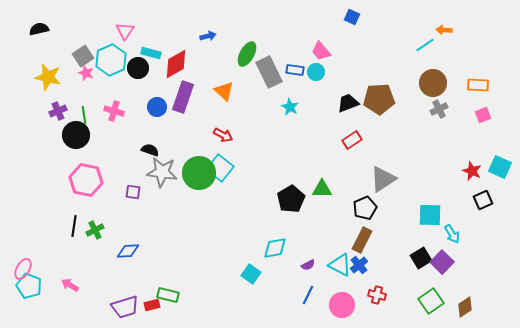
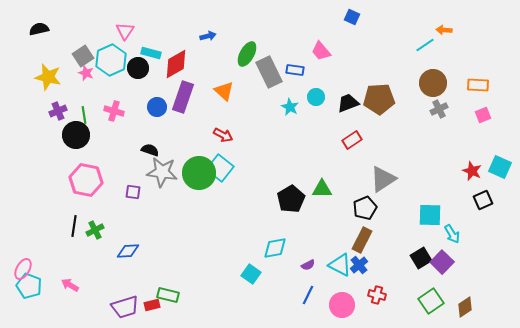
cyan circle at (316, 72): moved 25 px down
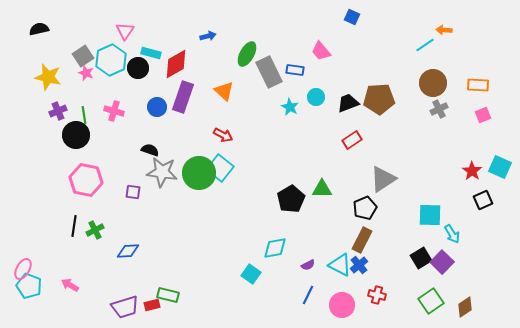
red star at (472, 171): rotated 12 degrees clockwise
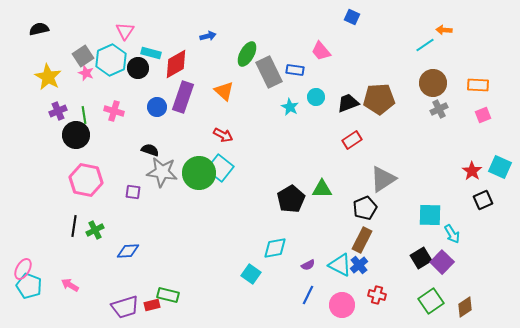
yellow star at (48, 77): rotated 16 degrees clockwise
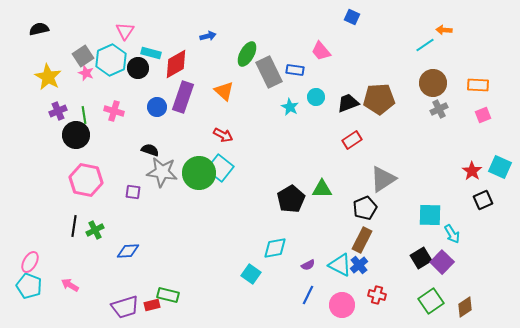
pink ellipse at (23, 269): moved 7 px right, 7 px up
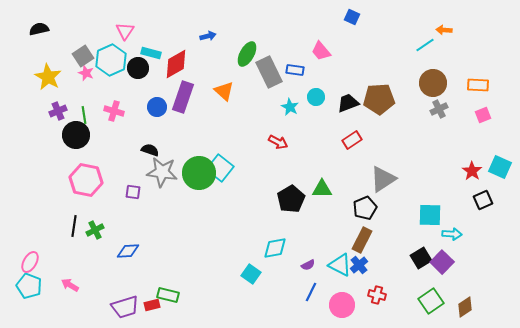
red arrow at (223, 135): moved 55 px right, 7 px down
cyan arrow at (452, 234): rotated 54 degrees counterclockwise
blue line at (308, 295): moved 3 px right, 3 px up
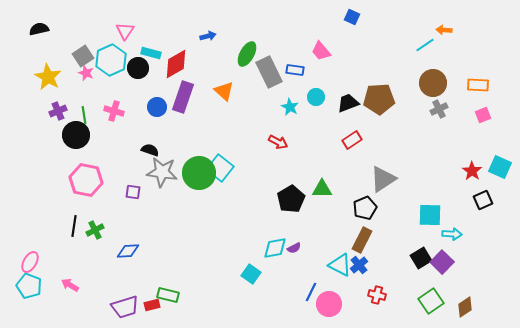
purple semicircle at (308, 265): moved 14 px left, 17 px up
pink circle at (342, 305): moved 13 px left, 1 px up
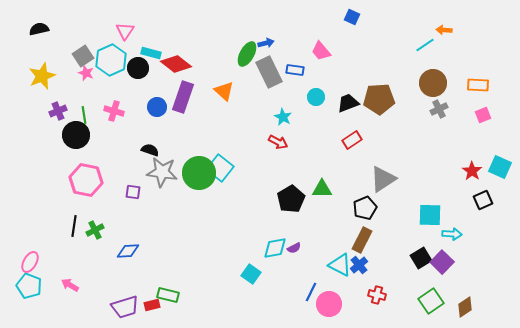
blue arrow at (208, 36): moved 58 px right, 7 px down
red diamond at (176, 64): rotated 68 degrees clockwise
yellow star at (48, 77): moved 6 px left, 1 px up; rotated 20 degrees clockwise
cyan star at (290, 107): moved 7 px left, 10 px down
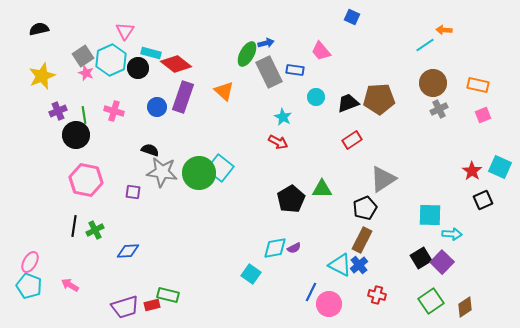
orange rectangle at (478, 85): rotated 10 degrees clockwise
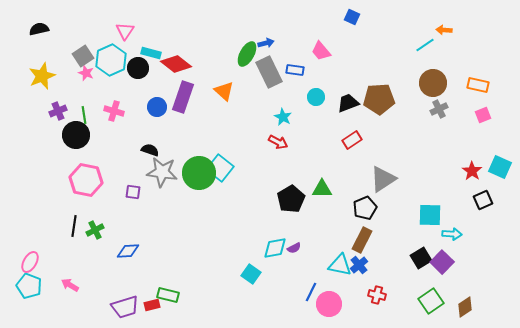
cyan triangle at (340, 265): rotated 15 degrees counterclockwise
